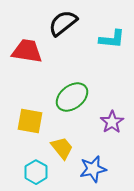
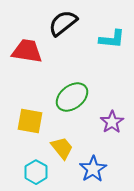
blue star: rotated 20 degrees counterclockwise
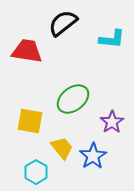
green ellipse: moved 1 px right, 2 px down
blue star: moved 13 px up
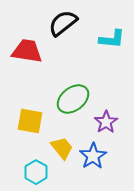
purple star: moved 6 px left
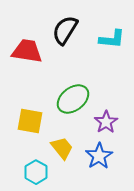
black semicircle: moved 2 px right, 7 px down; rotated 20 degrees counterclockwise
blue star: moved 6 px right
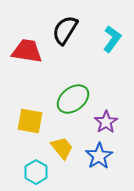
cyan L-shape: rotated 60 degrees counterclockwise
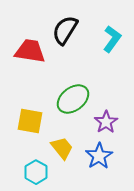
red trapezoid: moved 3 px right
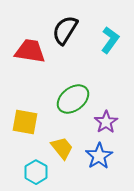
cyan L-shape: moved 2 px left, 1 px down
yellow square: moved 5 px left, 1 px down
